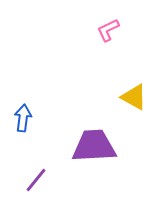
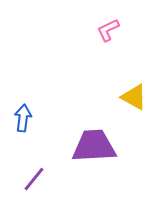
purple line: moved 2 px left, 1 px up
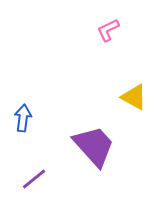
purple trapezoid: rotated 51 degrees clockwise
purple line: rotated 12 degrees clockwise
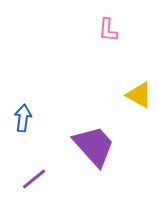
pink L-shape: rotated 60 degrees counterclockwise
yellow triangle: moved 5 px right, 2 px up
